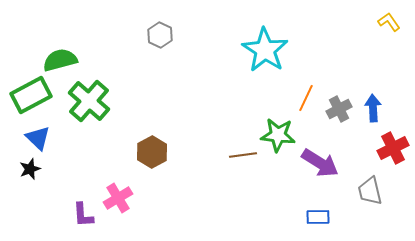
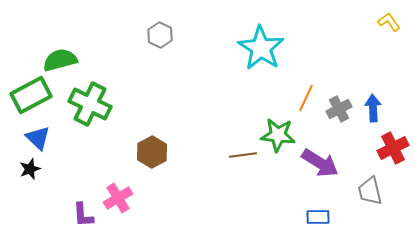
cyan star: moved 4 px left, 2 px up
green cross: moved 1 px right, 3 px down; rotated 15 degrees counterclockwise
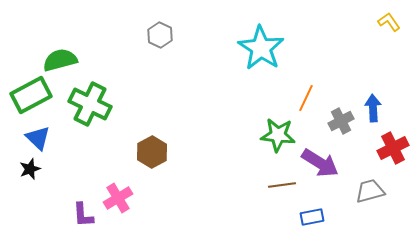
gray cross: moved 2 px right, 12 px down
brown line: moved 39 px right, 30 px down
gray trapezoid: rotated 88 degrees clockwise
blue rectangle: moved 6 px left; rotated 10 degrees counterclockwise
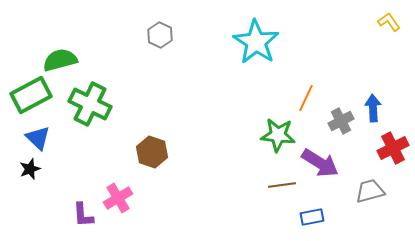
cyan star: moved 5 px left, 6 px up
brown hexagon: rotated 12 degrees counterclockwise
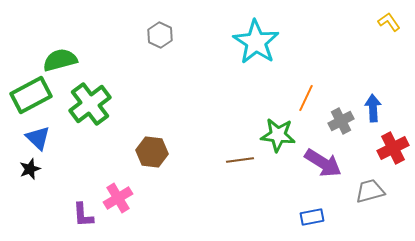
green cross: rotated 27 degrees clockwise
brown hexagon: rotated 12 degrees counterclockwise
purple arrow: moved 3 px right
brown line: moved 42 px left, 25 px up
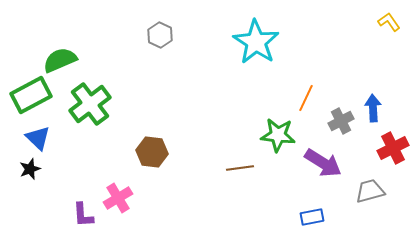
green semicircle: rotated 8 degrees counterclockwise
brown line: moved 8 px down
